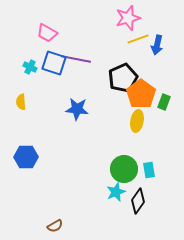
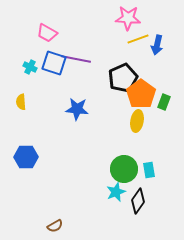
pink star: rotated 20 degrees clockwise
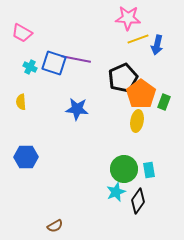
pink trapezoid: moved 25 px left
